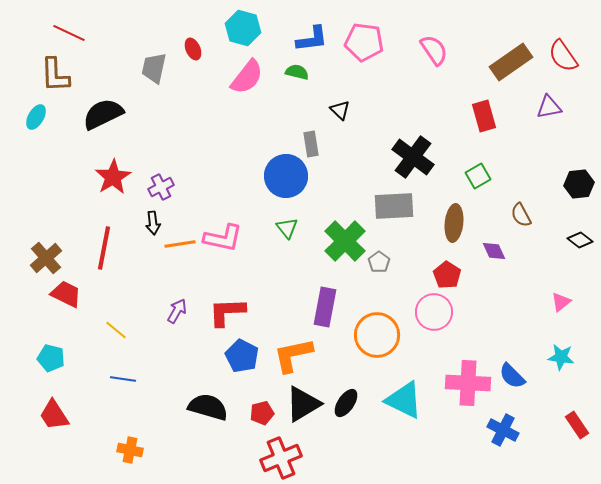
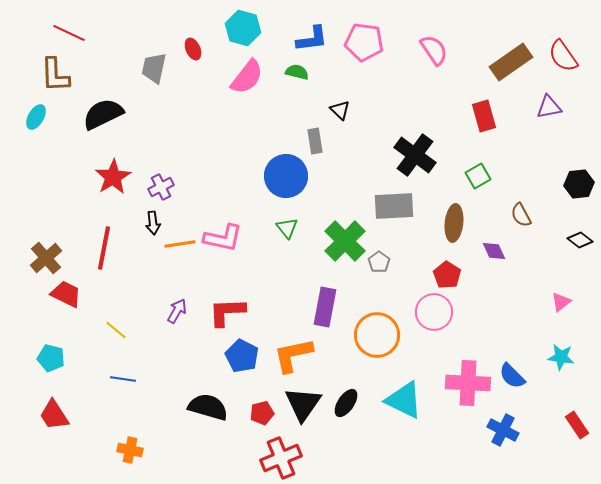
gray rectangle at (311, 144): moved 4 px right, 3 px up
black cross at (413, 157): moved 2 px right, 2 px up
black triangle at (303, 404): rotated 24 degrees counterclockwise
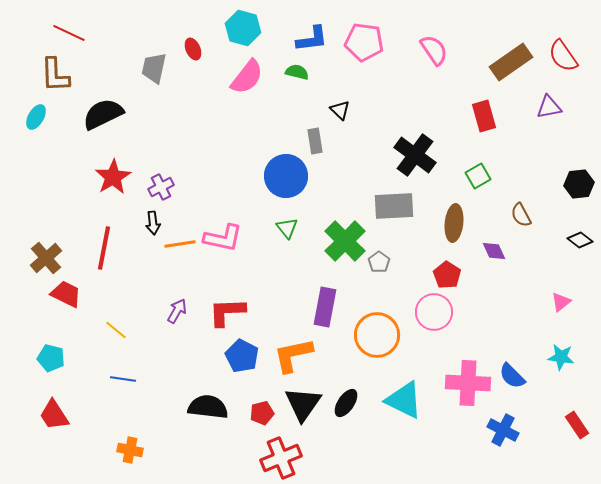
black semicircle at (208, 407): rotated 9 degrees counterclockwise
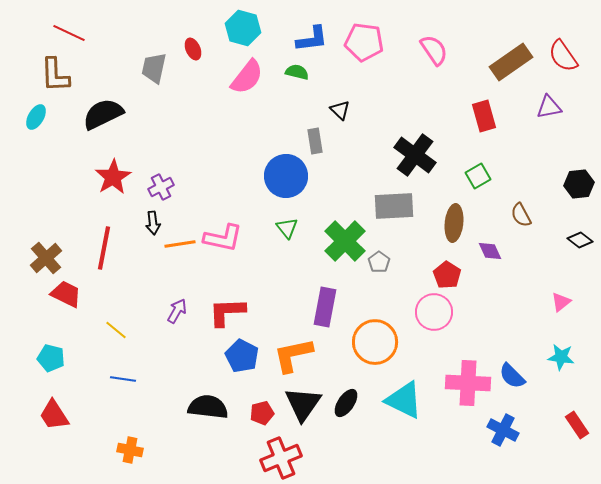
purple diamond at (494, 251): moved 4 px left
orange circle at (377, 335): moved 2 px left, 7 px down
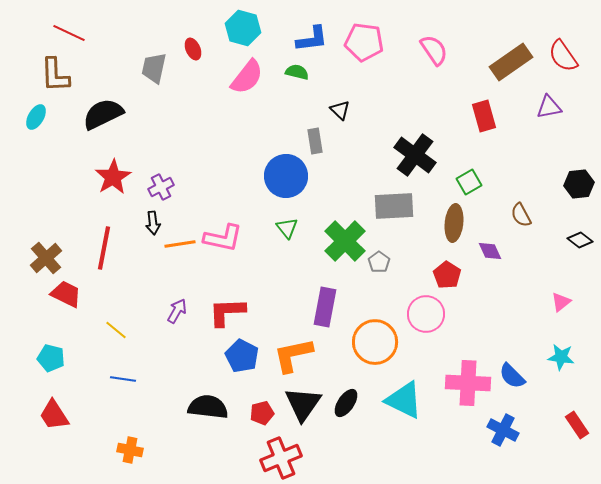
green square at (478, 176): moved 9 px left, 6 px down
pink circle at (434, 312): moved 8 px left, 2 px down
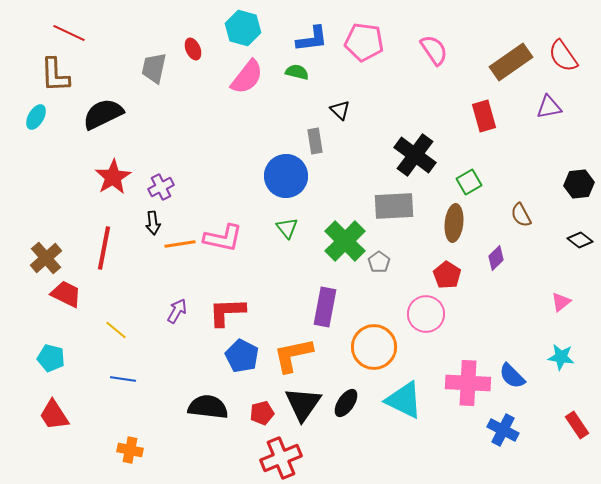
purple diamond at (490, 251): moved 6 px right, 7 px down; rotated 70 degrees clockwise
orange circle at (375, 342): moved 1 px left, 5 px down
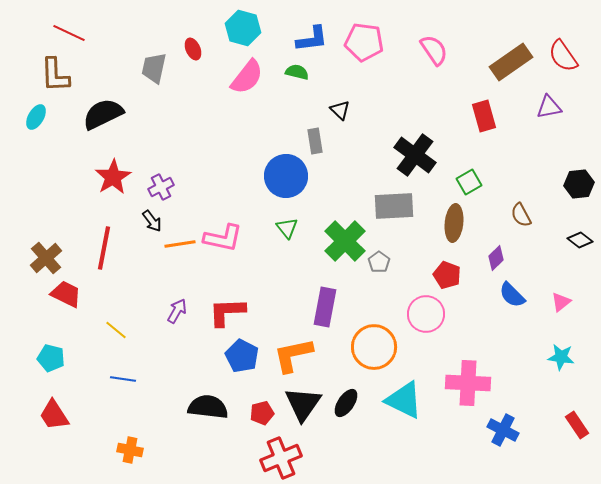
black arrow at (153, 223): moved 1 px left, 2 px up; rotated 30 degrees counterclockwise
red pentagon at (447, 275): rotated 12 degrees counterclockwise
blue semicircle at (512, 376): moved 81 px up
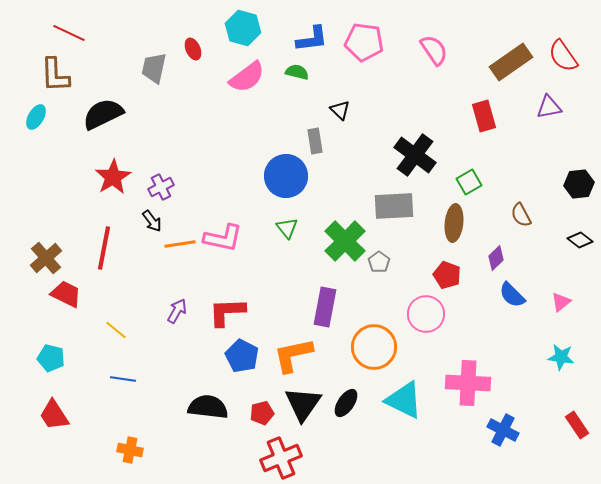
pink semicircle at (247, 77): rotated 15 degrees clockwise
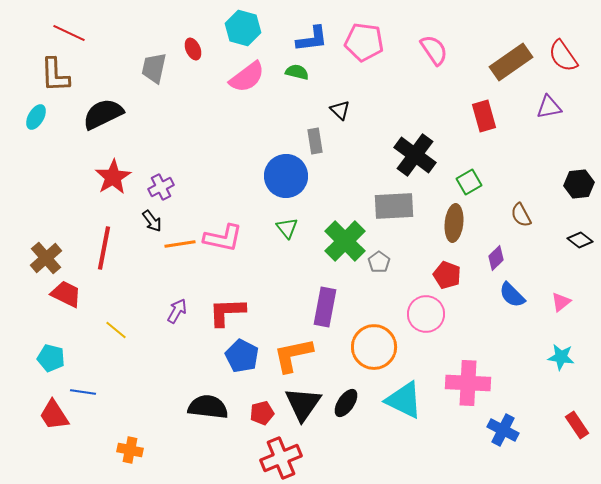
blue line at (123, 379): moved 40 px left, 13 px down
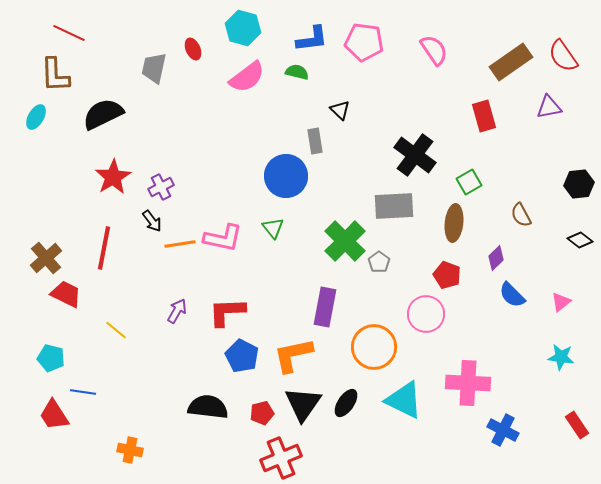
green triangle at (287, 228): moved 14 px left
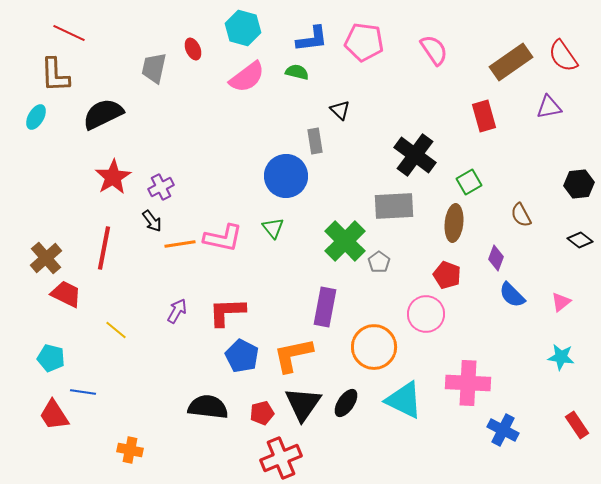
purple diamond at (496, 258): rotated 25 degrees counterclockwise
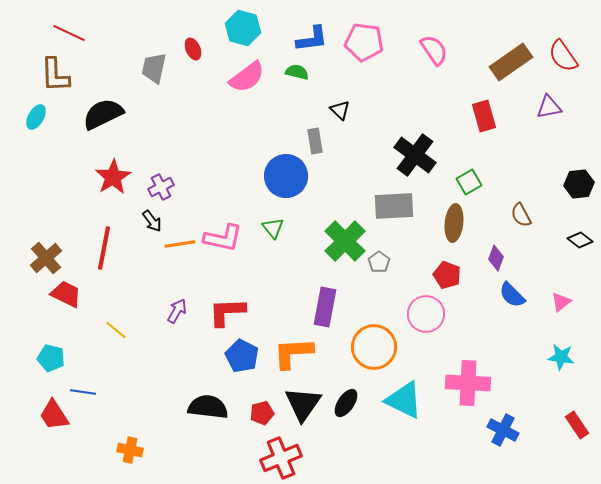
orange L-shape at (293, 355): moved 2 px up; rotated 9 degrees clockwise
